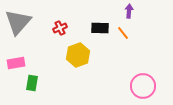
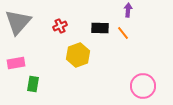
purple arrow: moved 1 px left, 1 px up
red cross: moved 2 px up
green rectangle: moved 1 px right, 1 px down
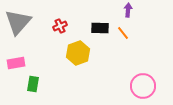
yellow hexagon: moved 2 px up
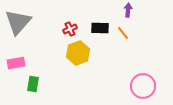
red cross: moved 10 px right, 3 px down
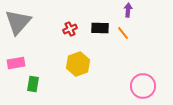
yellow hexagon: moved 11 px down
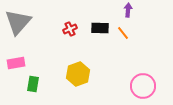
yellow hexagon: moved 10 px down
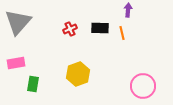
orange line: moved 1 px left; rotated 24 degrees clockwise
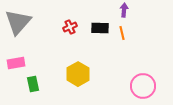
purple arrow: moved 4 px left
red cross: moved 2 px up
yellow hexagon: rotated 10 degrees counterclockwise
green rectangle: rotated 21 degrees counterclockwise
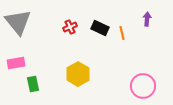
purple arrow: moved 23 px right, 9 px down
gray triangle: rotated 20 degrees counterclockwise
black rectangle: rotated 24 degrees clockwise
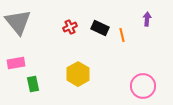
orange line: moved 2 px down
